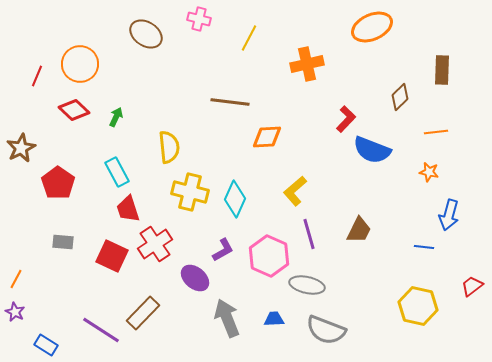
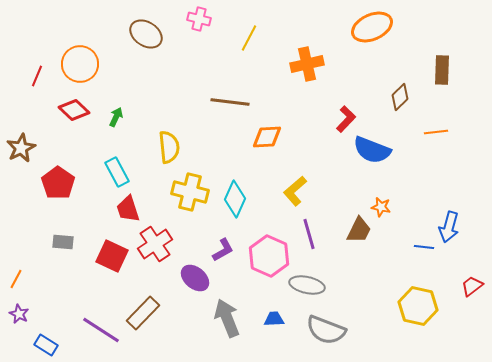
orange star at (429, 172): moved 48 px left, 35 px down
blue arrow at (449, 215): moved 12 px down
purple star at (15, 312): moved 4 px right, 2 px down
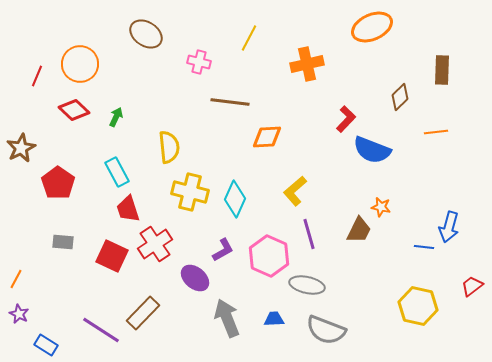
pink cross at (199, 19): moved 43 px down
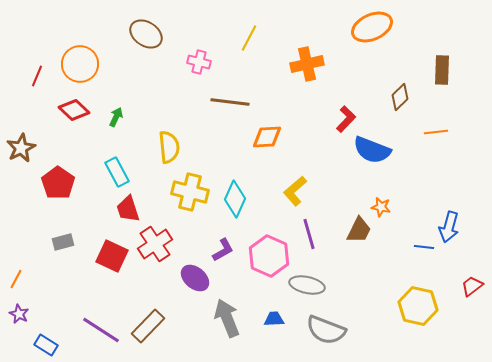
gray rectangle at (63, 242): rotated 20 degrees counterclockwise
brown rectangle at (143, 313): moved 5 px right, 13 px down
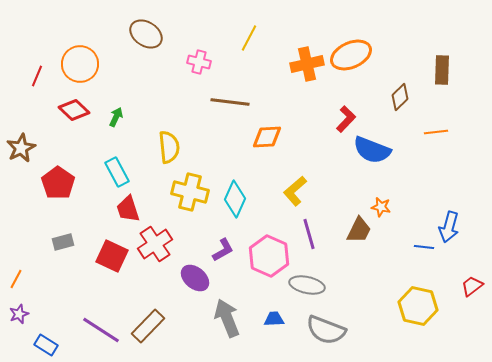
orange ellipse at (372, 27): moved 21 px left, 28 px down
purple star at (19, 314): rotated 24 degrees clockwise
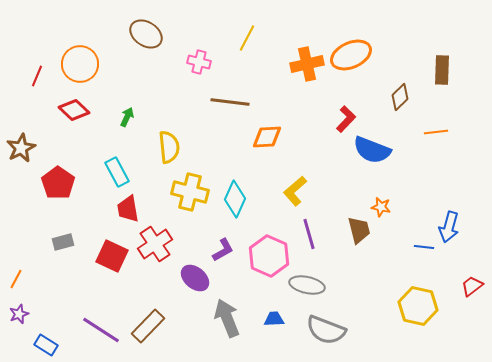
yellow line at (249, 38): moved 2 px left
green arrow at (116, 117): moved 11 px right
red trapezoid at (128, 209): rotated 8 degrees clockwise
brown trapezoid at (359, 230): rotated 40 degrees counterclockwise
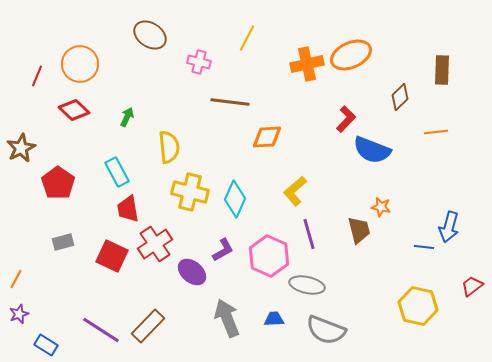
brown ellipse at (146, 34): moved 4 px right, 1 px down
purple ellipse at (195, 278): moved 3 px left, 6 px up
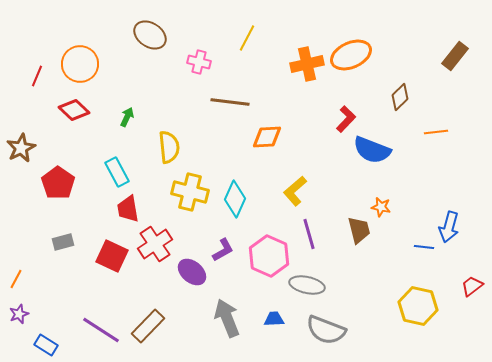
brown rectangle at (442, 70): moved 13 px right, 14 px up; rotated 36 degrees clockwise
